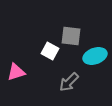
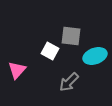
pink triangle: moved 1 px right, 2 px up; rotated 30 degrees counterclockwise
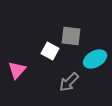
cyan ellipse: moved 3 px down; rotated 10 degrees counterclockwise
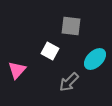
gray square: moved 10 px up
cyan ellipse: rotated 15 degrees counterclockwise
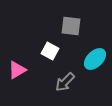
pink triangle: rotated 18 degrees clockwise
gray arrow: moved 4 px left
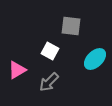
gray arrow: moved 16 px left
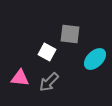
gray square: moved 1 px left, 8 px down
white square: moved 3 px left, 1 px down
pink triangle: moved 3 px right, 8 px down; rotated 36 degrees clockwise
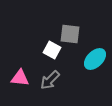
white square: moved 5 px right, 2 px up
gray arrow: moved 1 px right, 2 px up
